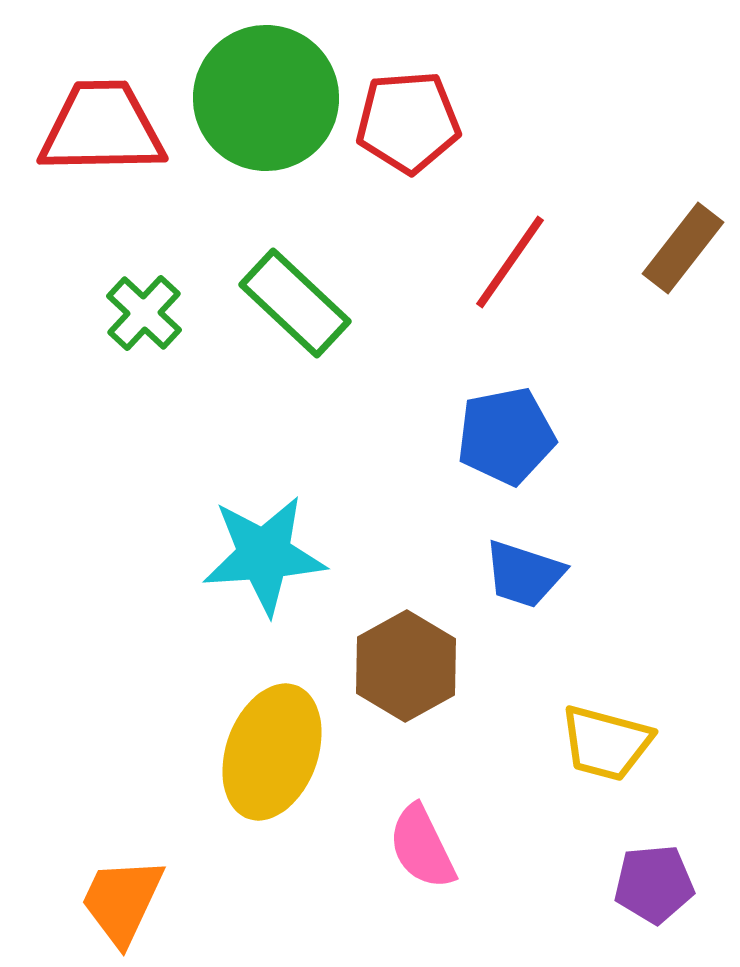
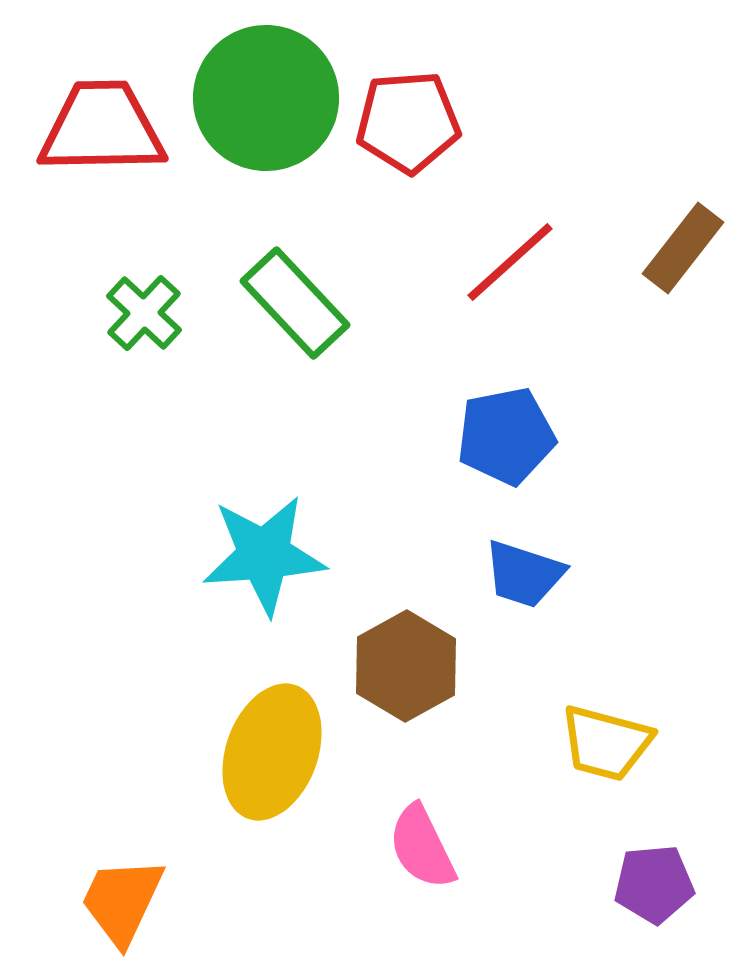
red line: rotated 13 degrees clockwise
green rectangle: rotated 4 degrees clockwise
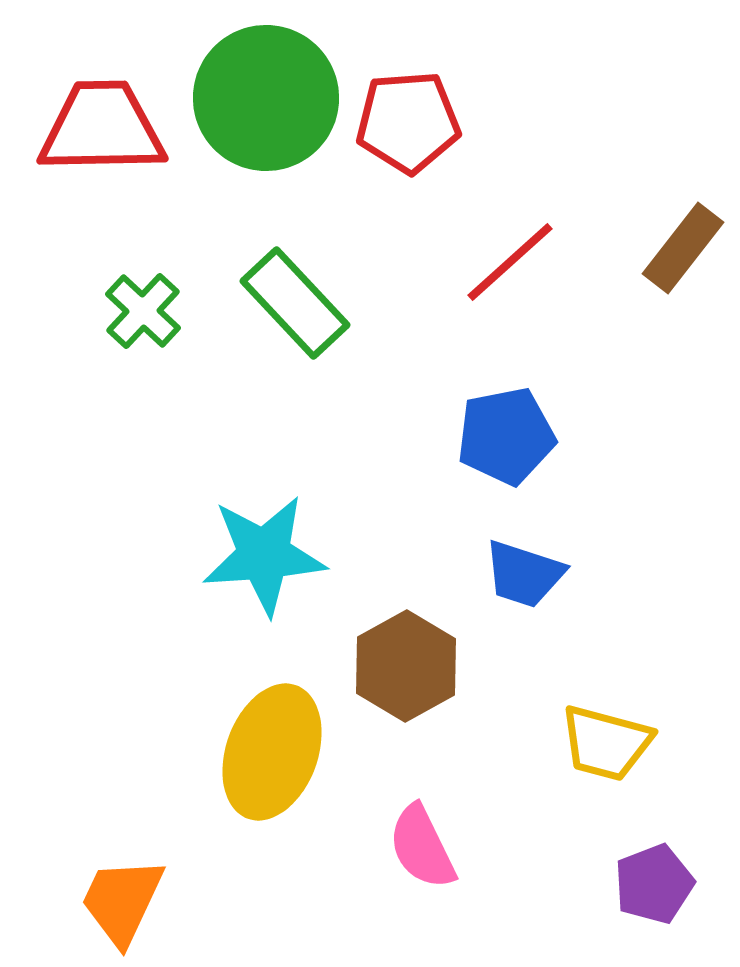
green cross: moved 1 px left, 2 px up
purple pentagon: rotated 16 degrees counterclockwise
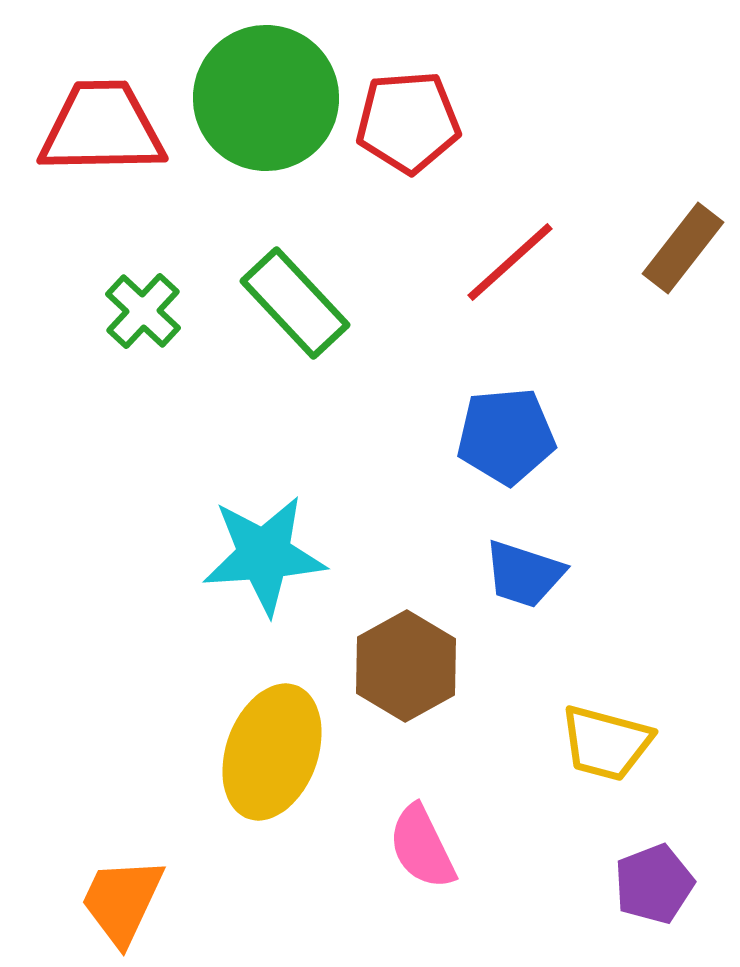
blue pentagon: rotated 6 degrees clockwise
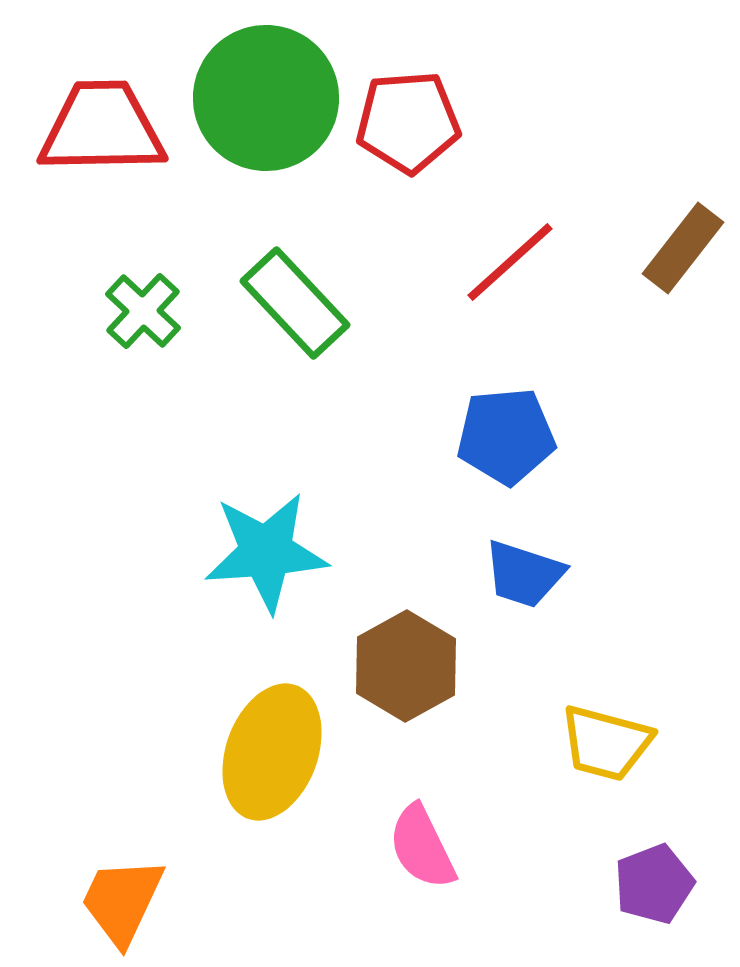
cyan star: moved 2 px right, 3 px up
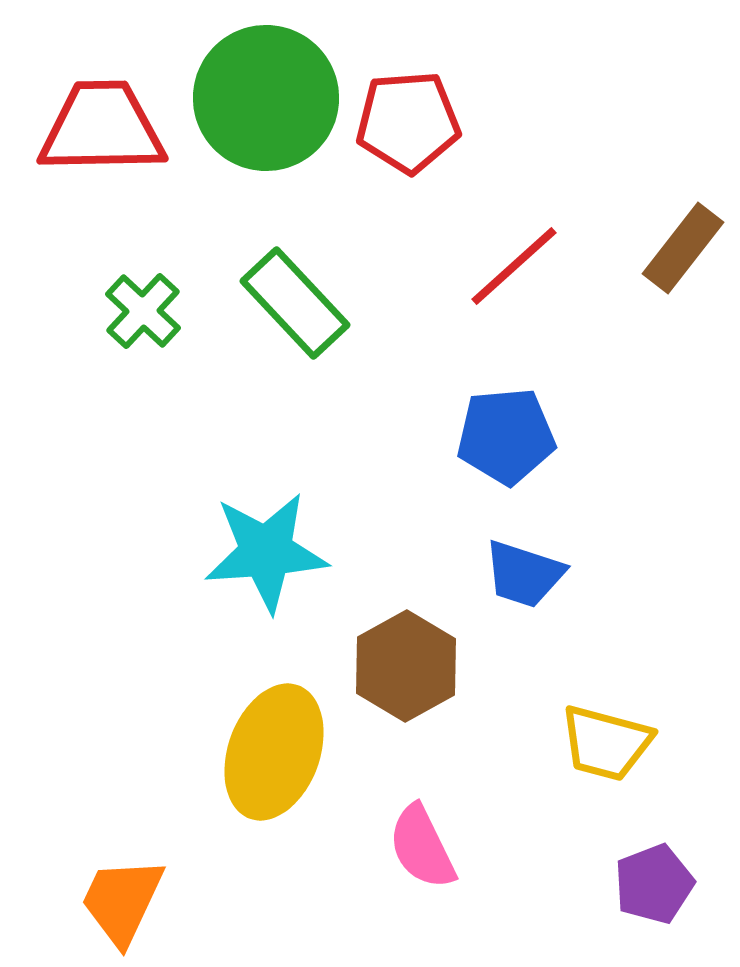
red line: moved 4 px right, 4 px down
yellow ellipse: moved 2 px right
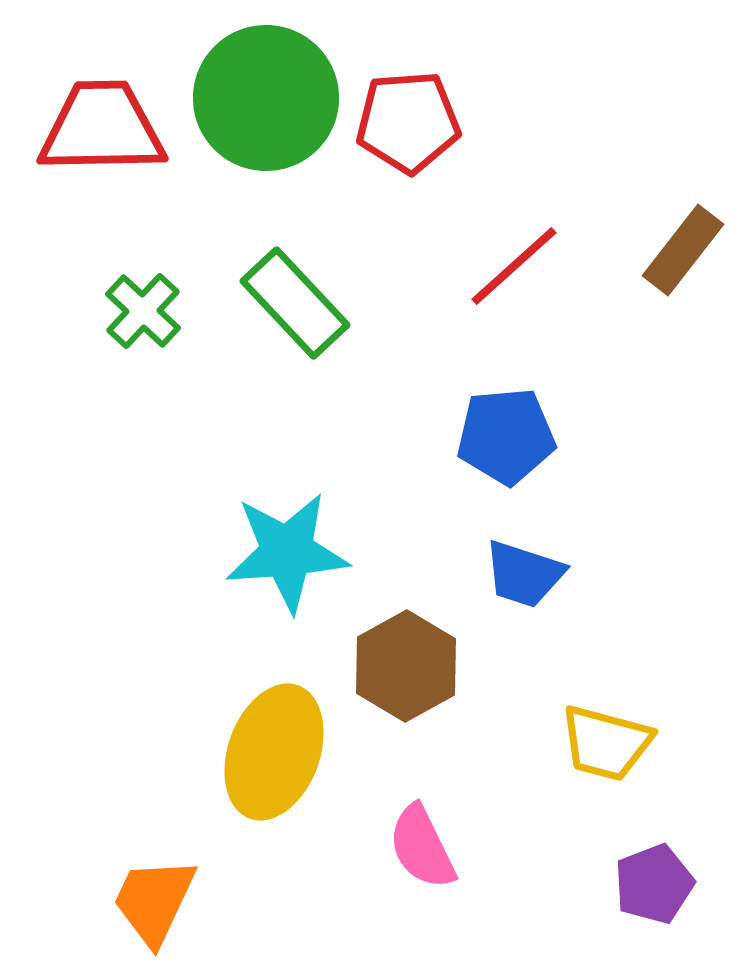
brown rectangle: moved 2 px down
cyan star: moved 21 px right
orange trapezoid: moved 32 px right
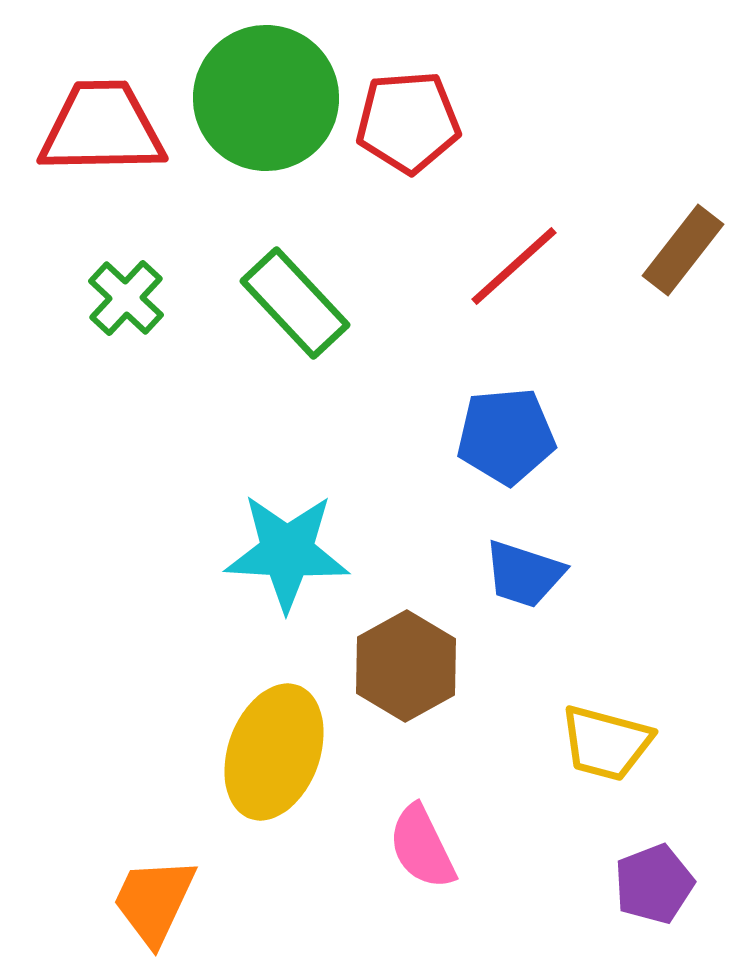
green cross: moved 17 px left, 13 px up
cyan star: rotated 7 degrees clockwise
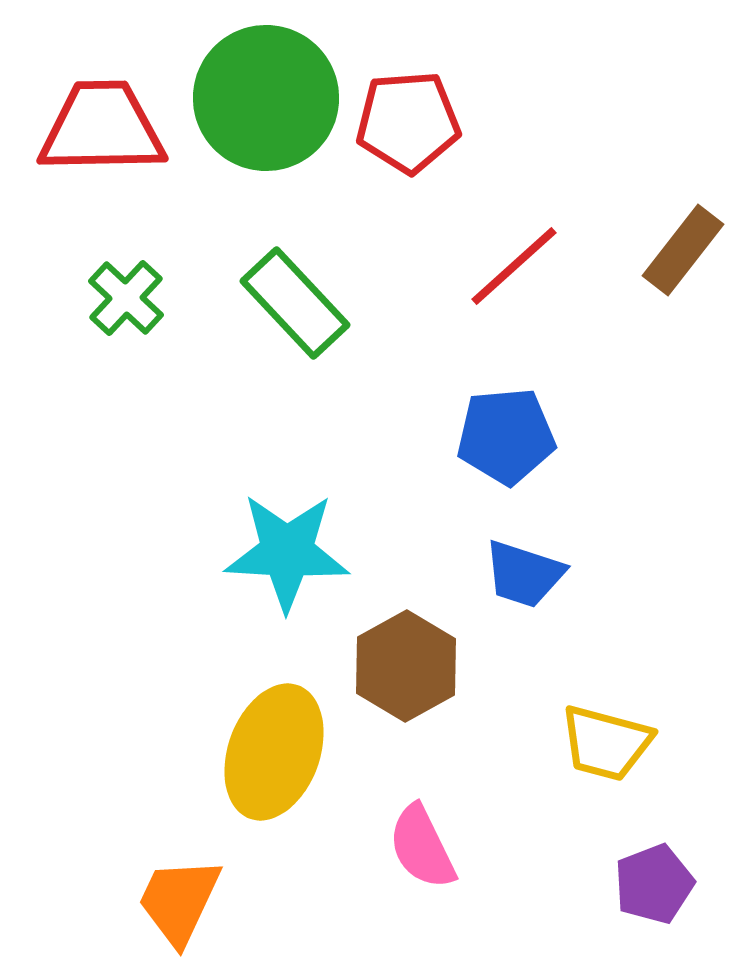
orange trapezoid: moved 25 px right
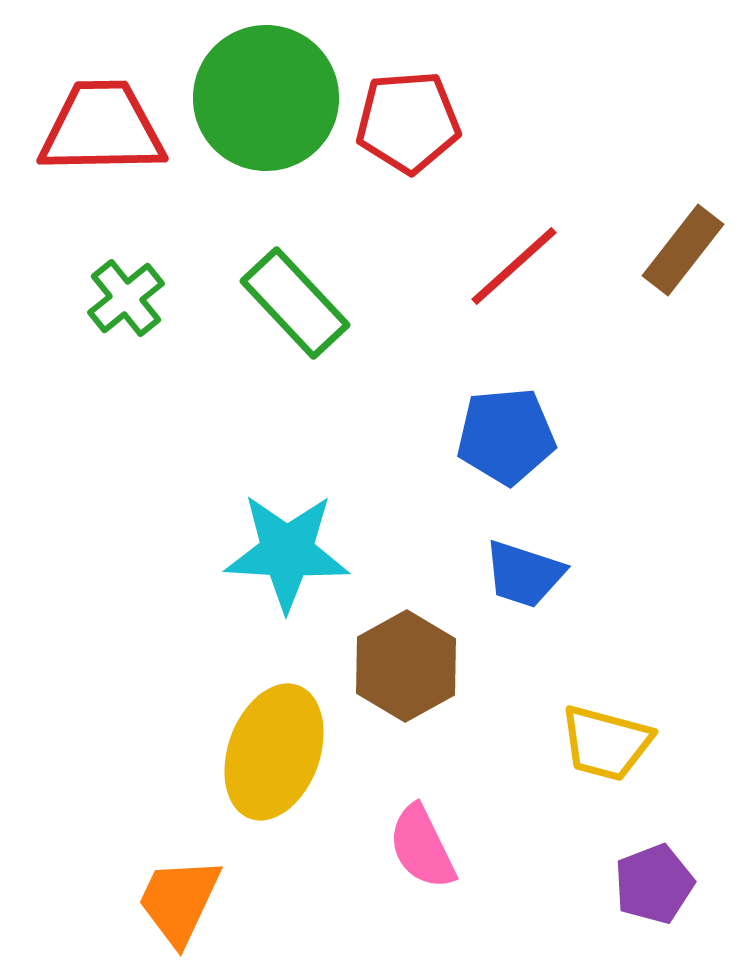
green cross: rotated 8 degrees clockwise
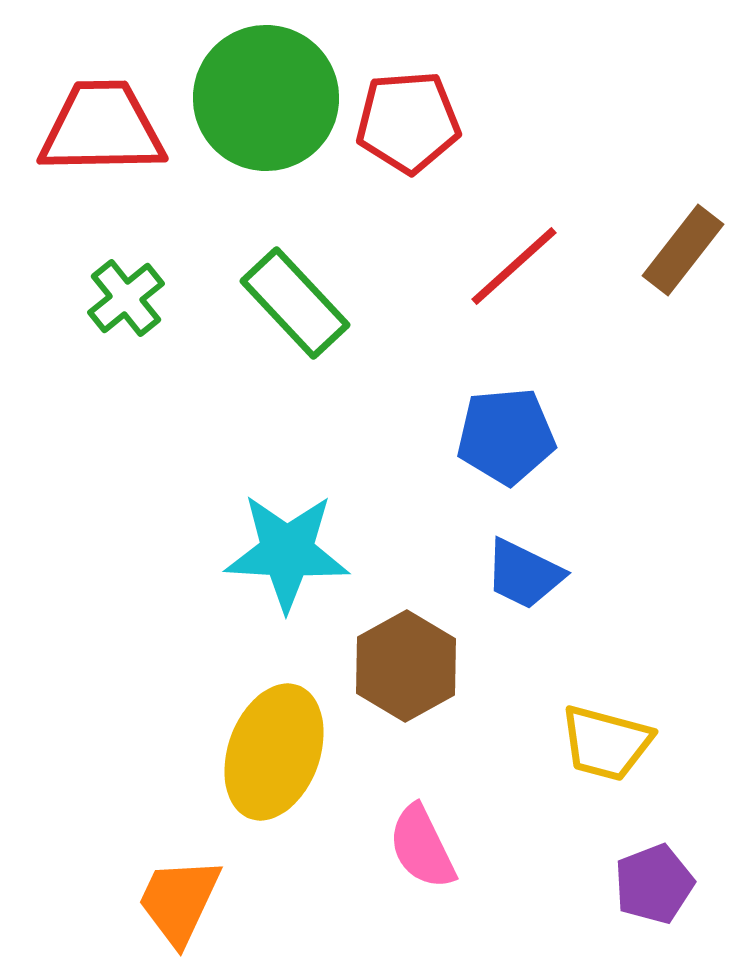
blue trapezoid: rotated 8 degrees clockwise
